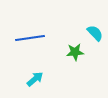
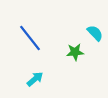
blue line: rotated 60 degrees clockwise
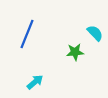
blue line: moved 3 px left, 4 px up; rotated 60 degrees clockwise
cyan arrow: moved 3 px down
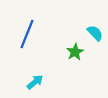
green star: rotated 24 degrees counterclockwise
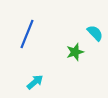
green star: rotated 12 degrees clockwise
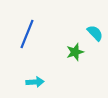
cyan arrow: rotated 36 degrees clockwise
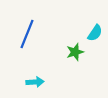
cyan semicircle: rotated 78 degrees clockwise
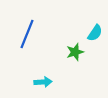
cyan arrow: moved 8 px right
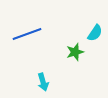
blue line: rotated 48 degrees clockwise
cyan arrow: rotated 78 degrees clockwise
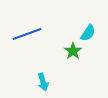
cyan semicircle: moved 7 px left
green star: moved 2 px left, 1 px up; rotated 18 degrees counterclockwise
